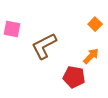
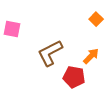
orange square: moved 1 px right, 5 px up
brown L-shape: moved 6 px right, 7 px down
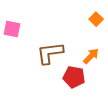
brown L-shape: rotated 20 degrees clockwise
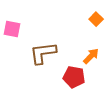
brown L-shape: moved 7 px left
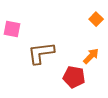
brown L-shape: moved 2 px left
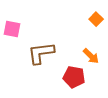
orange arrow: rotated 90 degrees clockwise
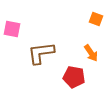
orange square: rotated 24 degrees counterclockwise
orange arrow: moved 3 px up; rotated 12 degrees clockwise
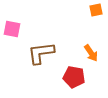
orange square: moved 9 px up; rotated 32 degrees counterclockwise
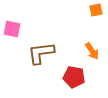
orange arrow: moved 1 px right, 2 px up
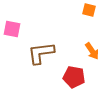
orange square: moved 7 px left; rotated 24 degrees clockwise
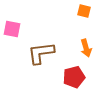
orange square: moved 5 px left, 1 px down
orange arrow: moved 6 px left, 3 px up; rotated 18 degrees clockwise
red pentagon: rotated 25 degrees counterclockwise
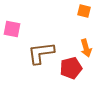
red pentagon: moved 3 px left, 9 px up
